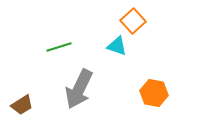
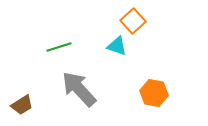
gray arrow: rotated 111 degrees clockwise
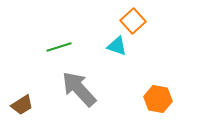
orange hexagon: moved 4 px right, 6 px down
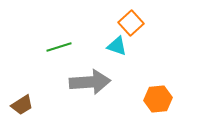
orange square: moved 2 px left, 2 px down
gray arrow: moved 11 px right, 7 px up; rotated 129 degrees clockwise
orange hexagon: rotated 16 degrees counterclockwise
